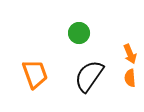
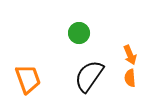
orange arrow: moved 1 px down
orange trapezoid: moved 7 px left, 5 px down
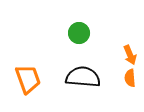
black semicircle: moved 6 px left, 1 px down; rotated 60 degrees clockwise
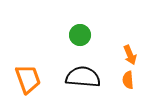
green circle: moved 1 px right, 2 px down
orange semicircle: moved 2 px left, 2 px down
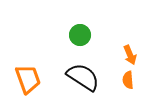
black semicircle: rotated 28 degrees clockwise
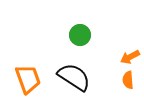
orange arrow: moved 2 px down; rotated 84 degrees clockwise
black semicircle: moved 9 px left
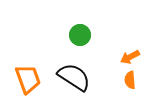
orange semicircle: moved 2 px right
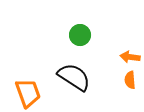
orange arrow: rotated 36 degrees clockwise
orange trapezoid: moved 14 px down
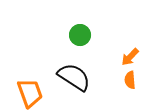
orange arrow: rotated 54 degrees counterclockwise
orange trapezoid: moved 2 px right
